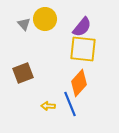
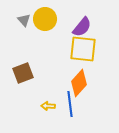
gray triangle: moved 4 px up
blue line: rotated 15 degrees clockwise
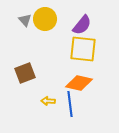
gray triangle: moved 1 px right
purple semicircle: moved 2 px up
brown square: moved 2 px right
orange diamond: rotated 60 degrees clockwise
yellow arrow: moved 5 px up
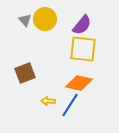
blue line: moved 1 px down; rotated 40 degrees clockwise
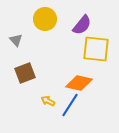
gray triangle: moved 9 px left, 20 px down
yellow square: moved 13 px right
yellow arrow: rotated 24 degrees clockwise
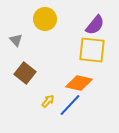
purple semicircle: moved 13 px right
yellow square: moved 4 px left, 1 px down
brown square: rotated 30 degrees counterclockwise
yellow arrow: rotated 104 degrees clockwise
blue line: rotated 10 degrees clockwise
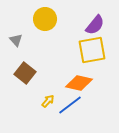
yellow square: rotated 16 degrees counterclockwise
blue line: rotated 10 degrees clockwise
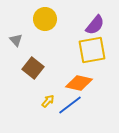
brown square: moved 8 px right, 5 px up
